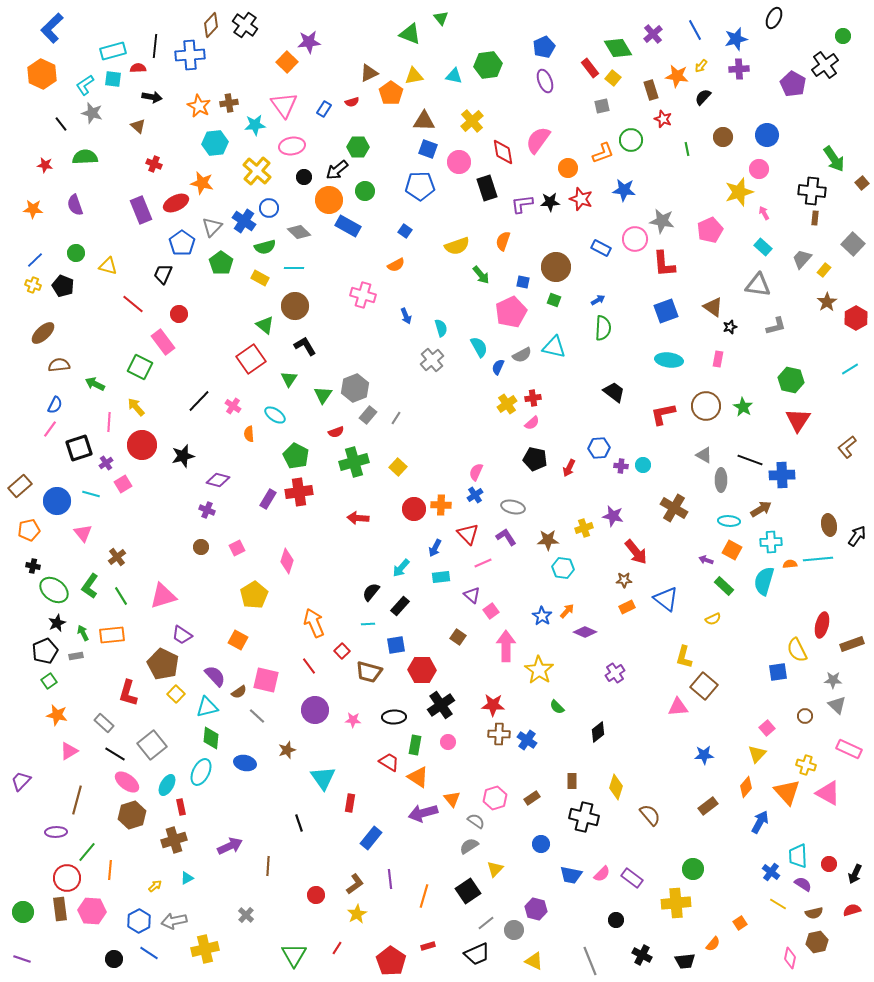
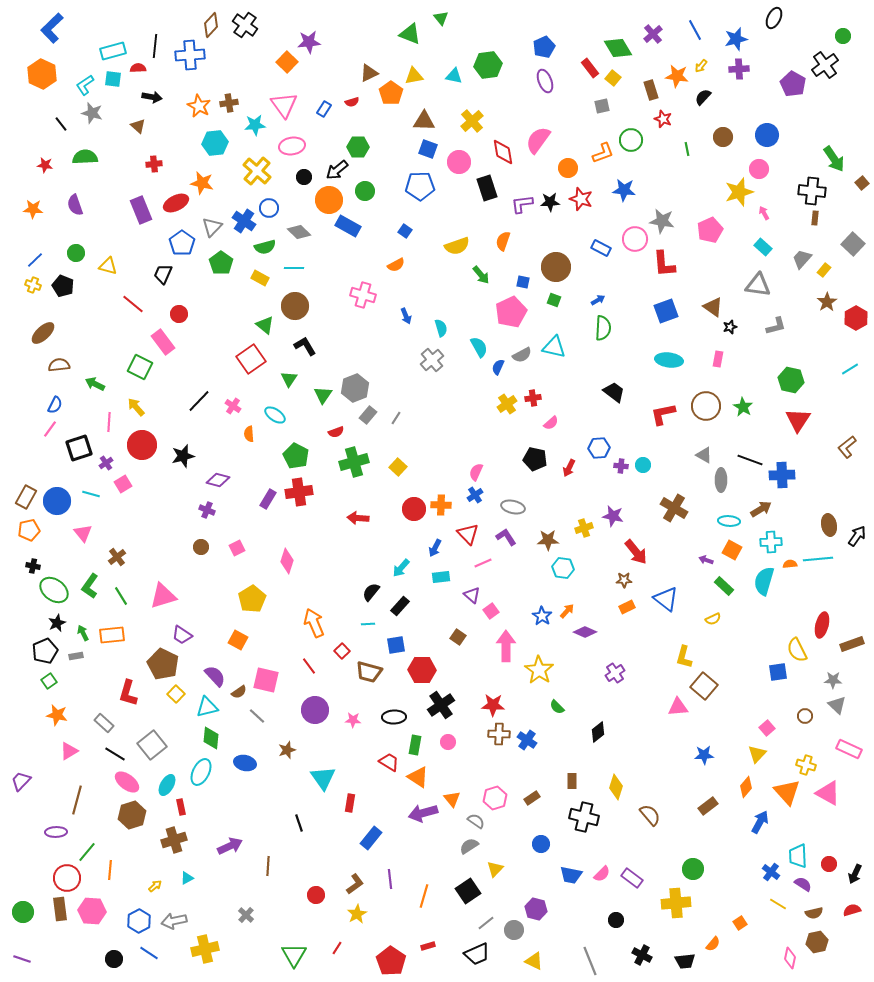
red cross at (154, 164): rotated 28 degrees counterclockwise
pink semicircle at (532, 423): moved 19 px right
brown rectangle at (20, 486): moved 6 px right, 11 px down; rotated 20 degrees counterclockwise
yellow pentagon at (254, 595): moved 2 px left, 4 px down
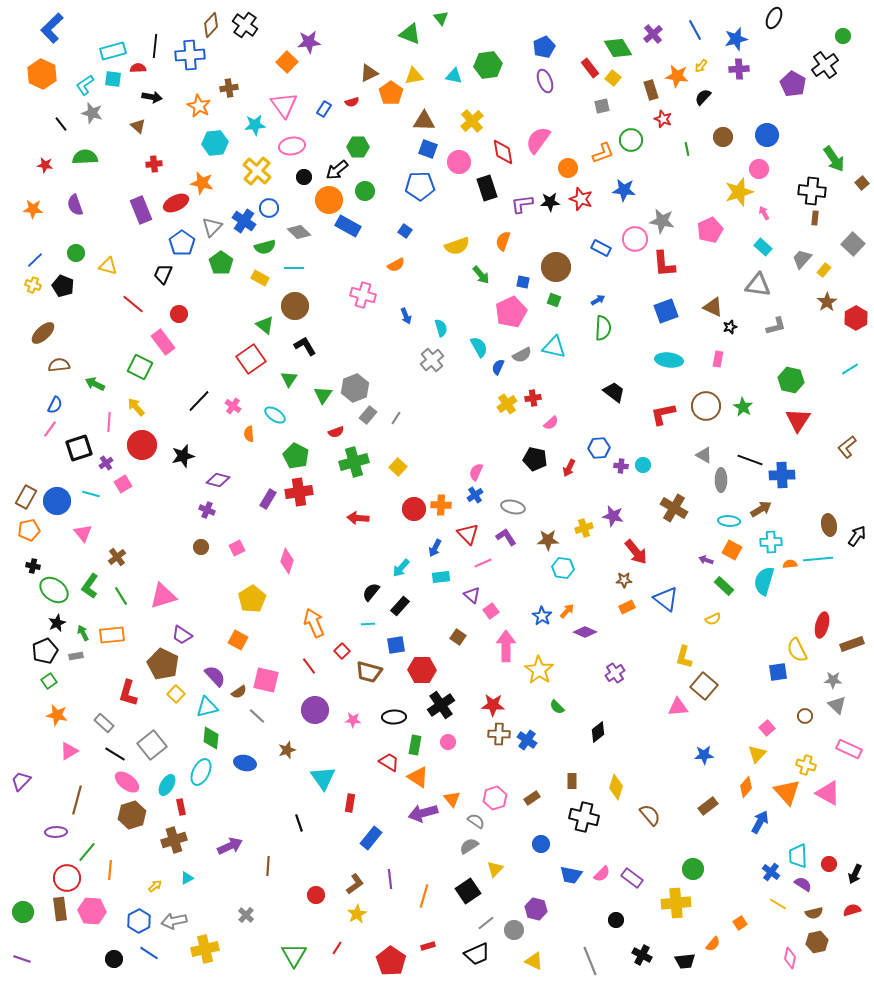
brown cross at (229, 103): moved 15 px up
brown triangle at (713, 307): rotated 10 degrees counterclockwise
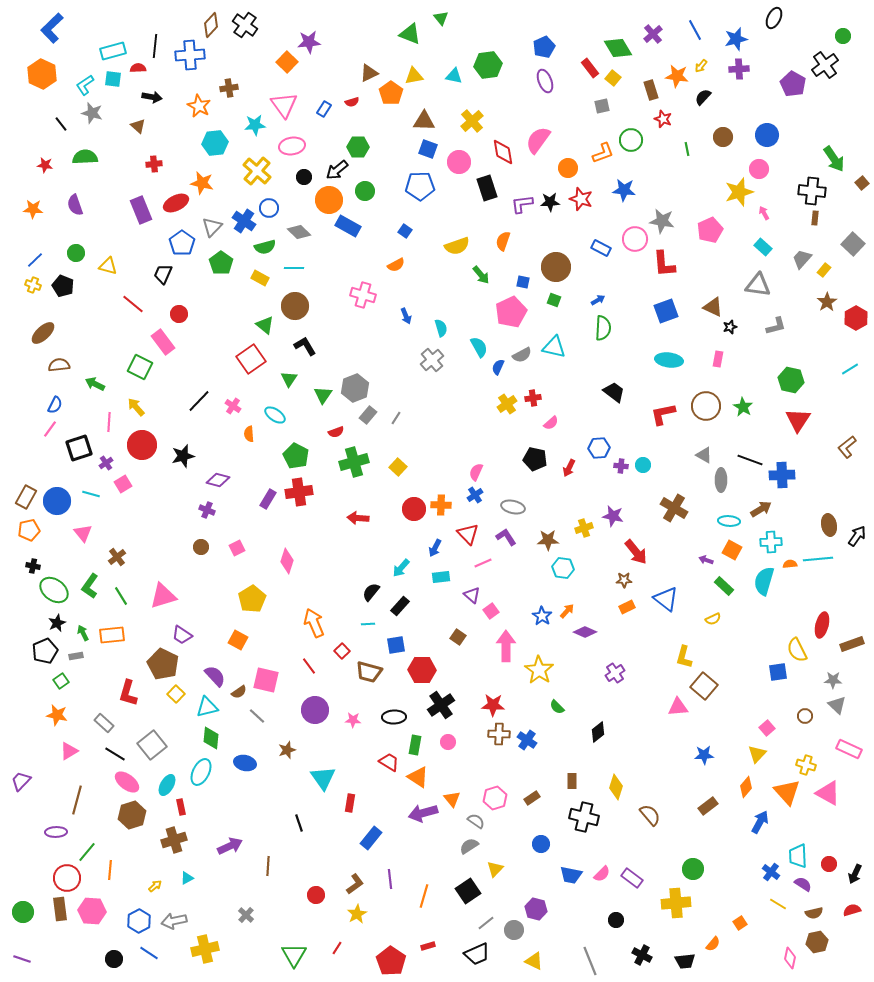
green square at (49, 681): moved 12 px right
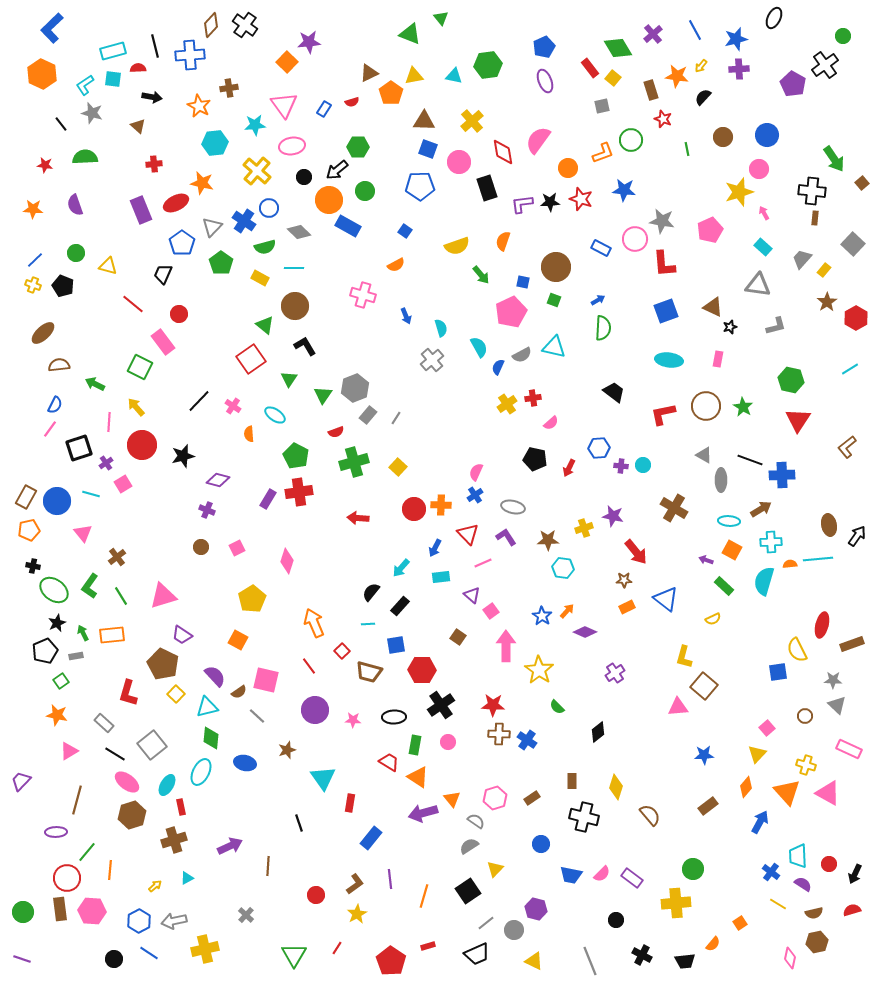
black line at (155, 46): rotated 20 degrees counterclockwise
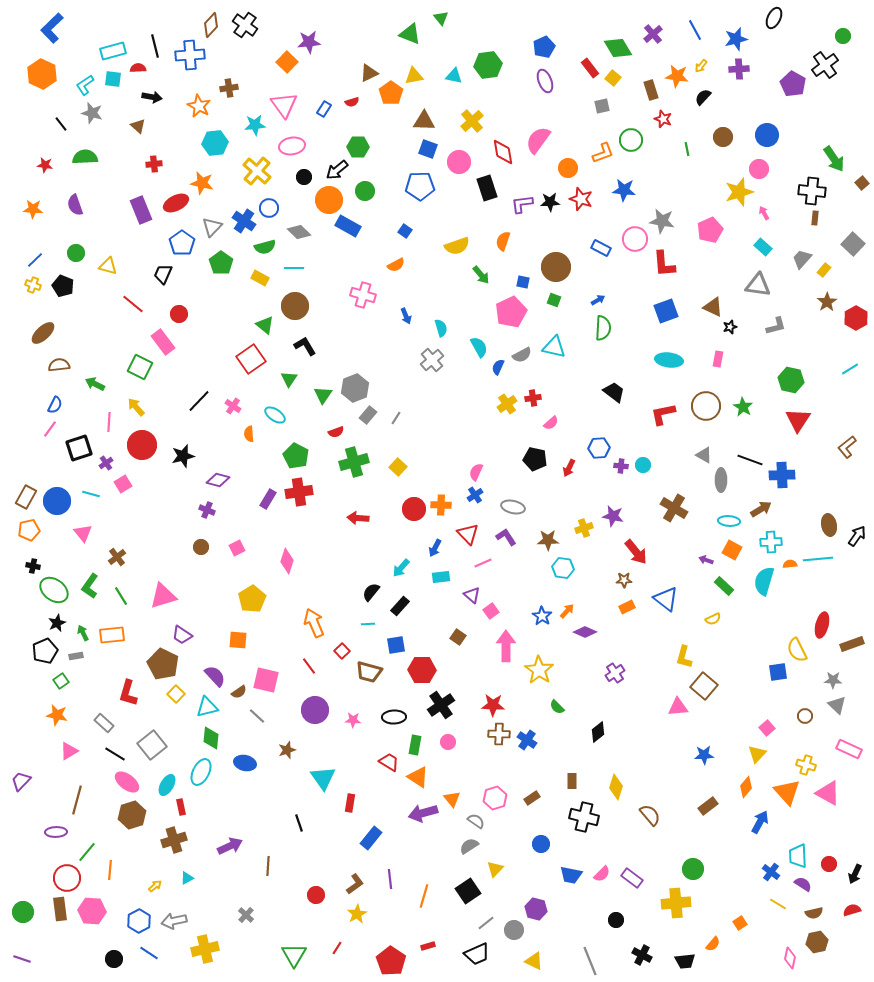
orange square at (238, 640): rotated 24 degrees counterclockwise
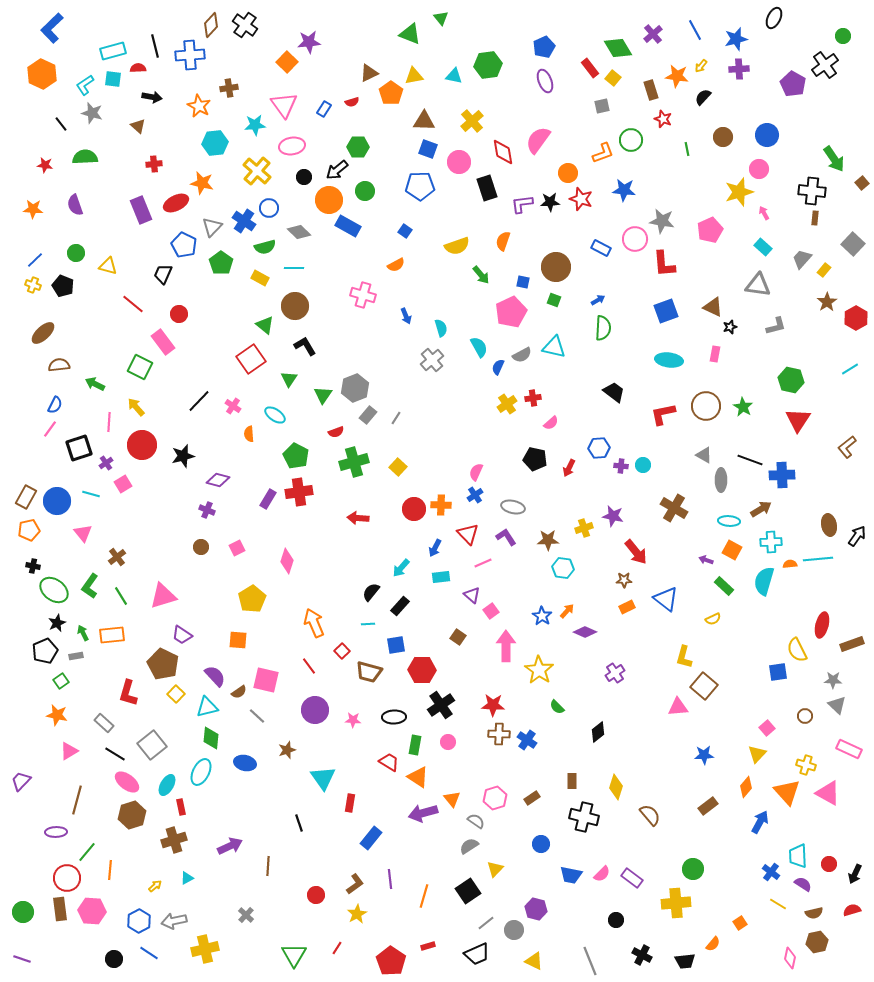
orange circle at (568, 168): moved 5 px down
blue pentagon at (182, 243): moved 2 px right, 2 px down; rotated 10 degrees counterclockwise
pink rectangle at (718, 359): moved 3 px left, 5 px up
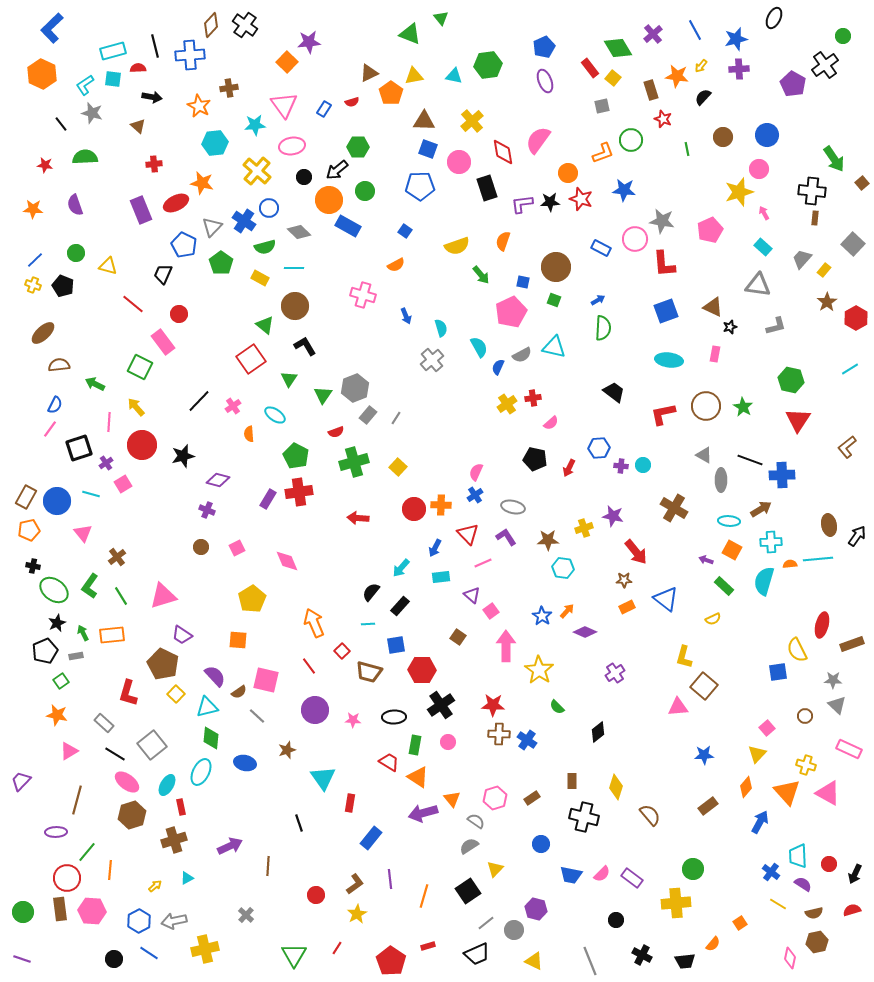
pink cross at (233, 406): rotated 21 degrees clockwise
pink diamond at (287, 561): rotated 40 degrees counterclockwise
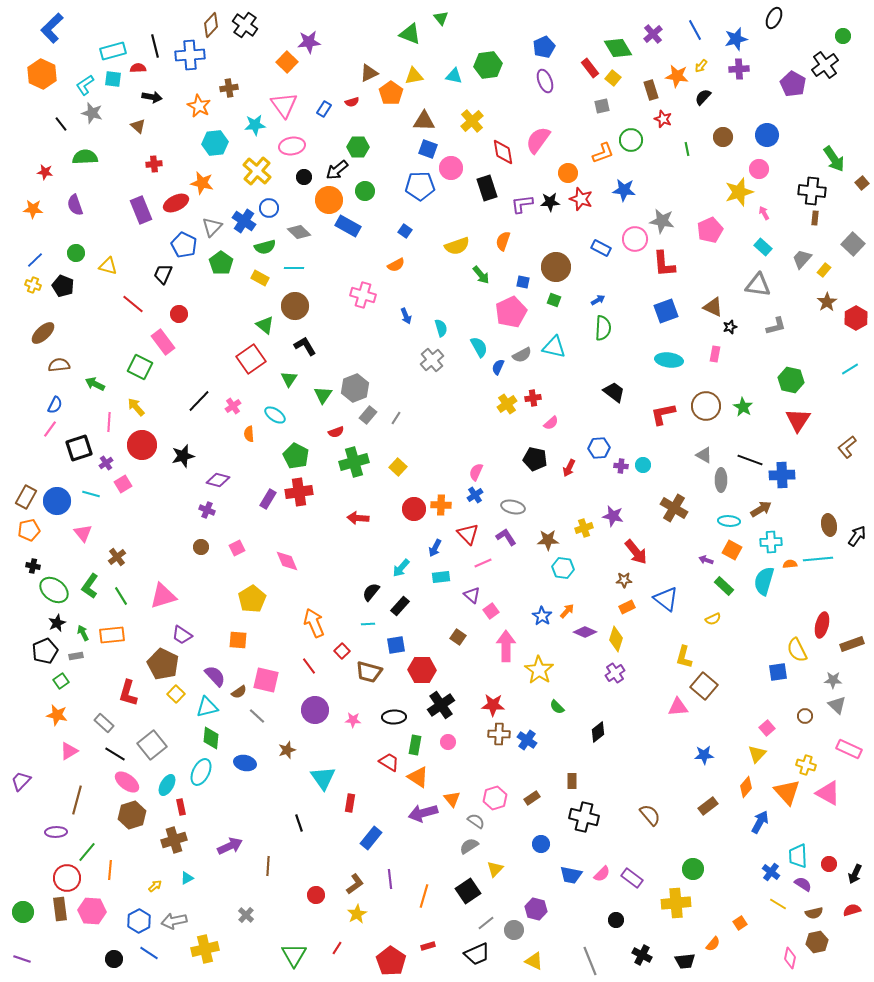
pink circle at (459, 162): moved 8 px left, 6 px down
red star at (45, 165): moved 7 px down
yellow diamond at (616, 787): moved 148 px up
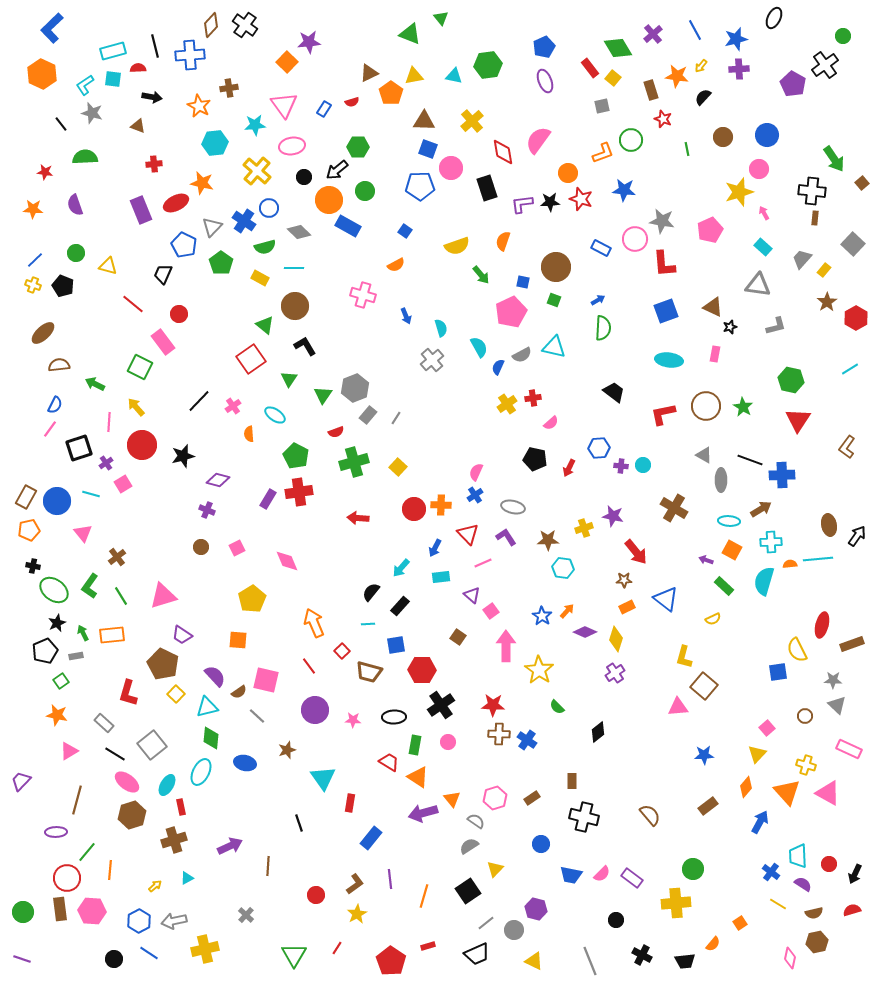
brown triangle at (138, 126): rotated 21 degrees counterclockwise
brown L-shape at (847, 447): rotated 15 degrees counterclockwise
